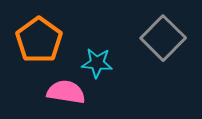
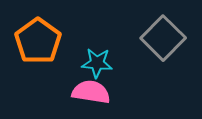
orange pentagon: moved 1 px left, 1 px down
pink semicircle: moved 25 px right
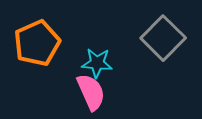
orange pentagon: moved 1 px left, 2 px down; rotated 12 degrees clockwise
pink semicircle: rotated 57 degrees clockwise
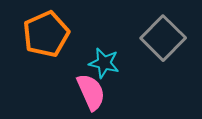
orange pentagon: moved 9 px right, 9 px up
cyan star: moved 7 px right; rotated 8 degrees clockwise
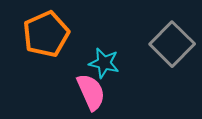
gray square: moved 9 px right, 6 px down
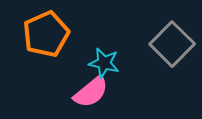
pink semicircle: rotated 75 degrees clockwise
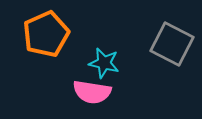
gray square: rotated 18 degrees counterclockwise
pink semicircle: moved 1 px right; rotated 48 degrees clockwise
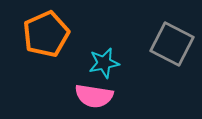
cyan star: rotated 24 degrees counterclockwise
pink semicircle: moved 2 px right, 4 px down
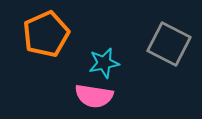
gray square: moved 3 px left
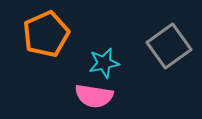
gray square: moved 2 px down; rotated 27 degrees clockwise
